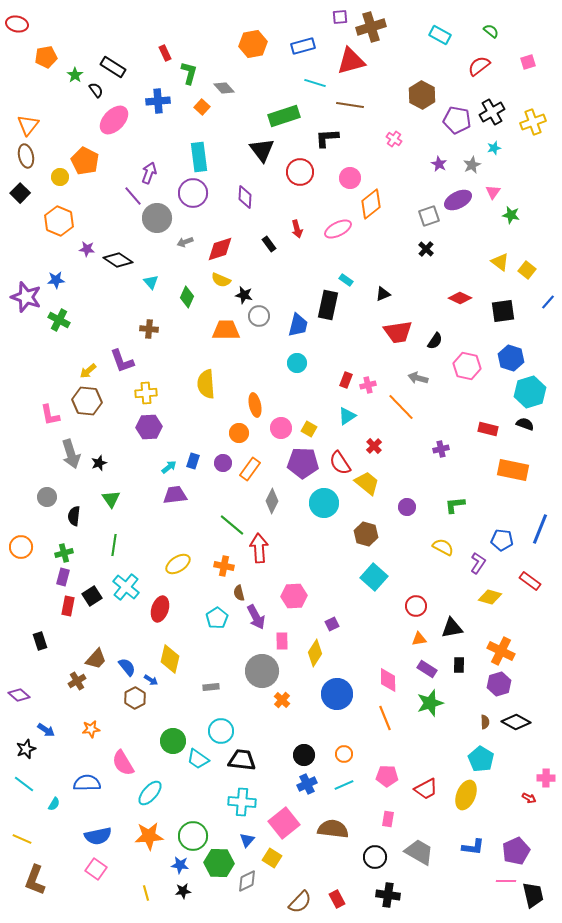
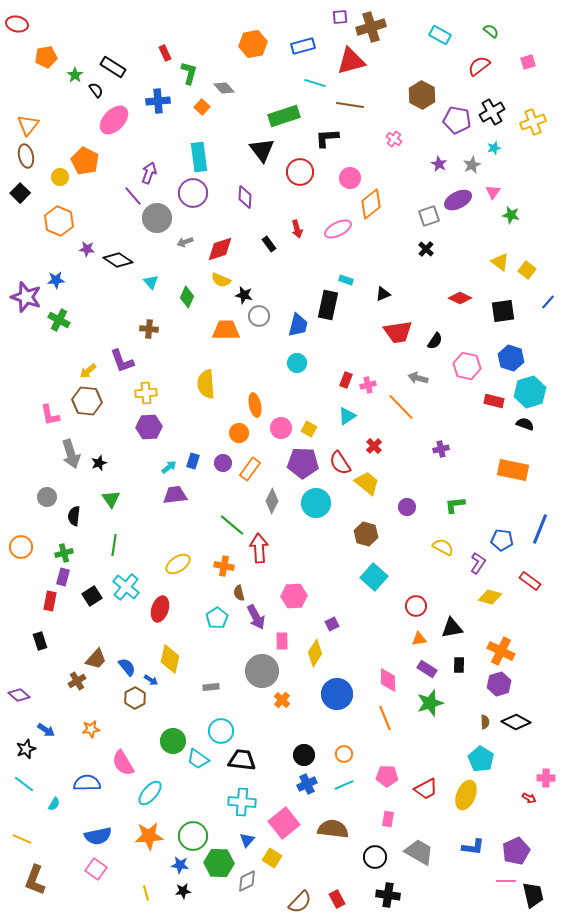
cyan rectangle at (346, 280): rotated 16 degrees counterclockwise
red rectangle at (488, 429): moved 6 px right, 28 px up
cyan circle at (324, 503): moved 8 px left
red rectangle at (68, 606): moved 18 px left, 5 px up
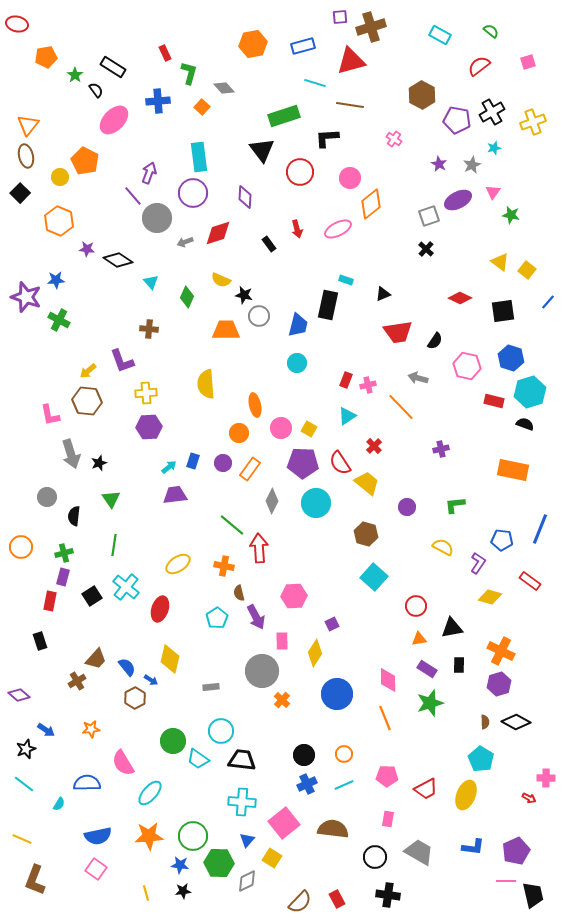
red diamond at (220, 249): moved 2 px left, 16 px up
cyan semicircle at (54, 804): moved 5 px right
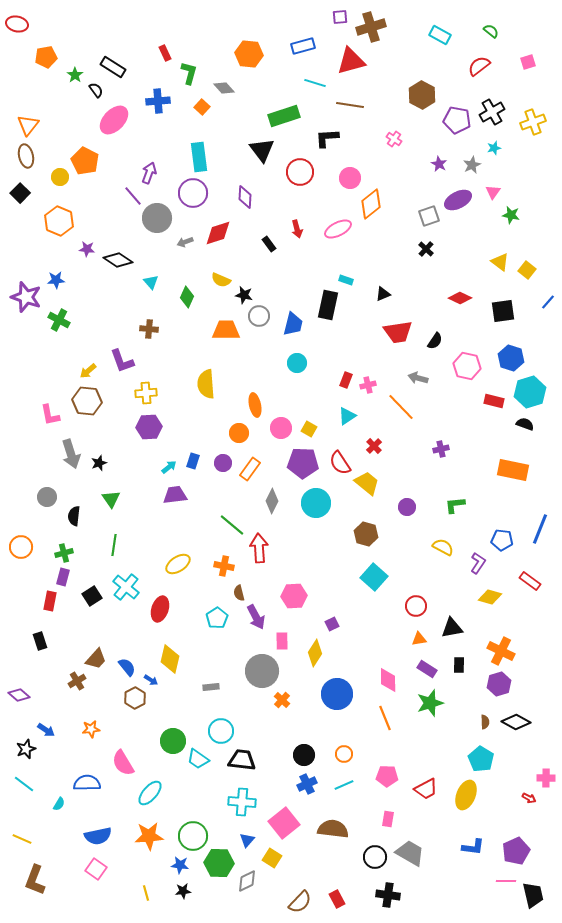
orange hexagon at (253, 44): moved 4 px left, 10 px down; rotated 16 degrees clockwise
blue trapezoid at (298, 325): moved 5 px left, 1 px up
gray trapezoid at (419, 852): moved 9 px left, 1 px down
